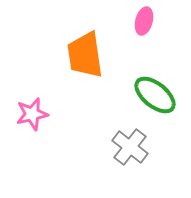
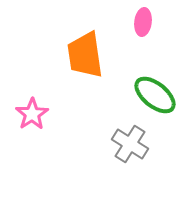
pink ellipse: moved 1 px left, 1 px down; rotated 8 degrees counterclockwise
pink star: rotated 20 degrees counterclockwise
gray cross: moved 3 px up; rotated 6 degrees counterclockwise
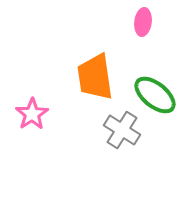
orange trapezoid: moved 10 px right, 22 px down
gray cross: moved 8 px left, 14 px up
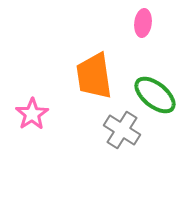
pink ellipse: moved 1 px down
orange trapezoid: moved 1 px left, 1 px up
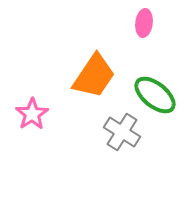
pink ellipse: moved 1 px right
orange trapezoid: rotated 138 degrees counterclockwise
gray cross: moved 2 px down
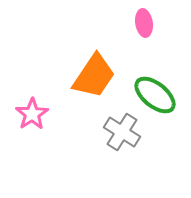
pink ellipse: rotated 16 degrees counterclockwise
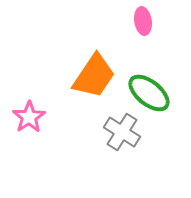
pink ellipse: moved 1 px left, 2 px up
green ellipse: moved 6 px left, 2 px up
pink star: moved 3 px left, 3 px down
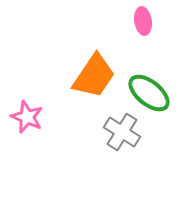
pink star: moved 2 px left; rotated 16 degrees counterclockwise
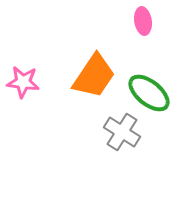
pink star: moved 4 px left, 35 px up; rotated 16 degrees counterclockwise
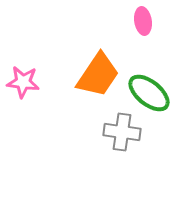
orange trapezoid: moved 4 px right, 1 px up
gray cross: rotated 24 degrees counterclockwise
